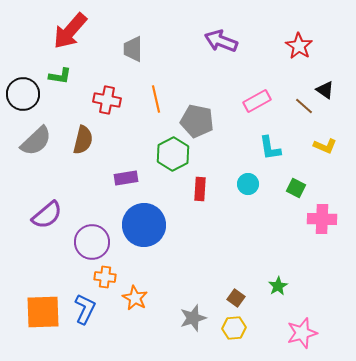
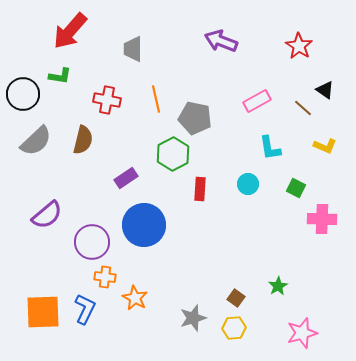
brown line: moved 1 px left, 2 px down
gray pentagon: moved 2 px left, 3 px up
purple rectangle: rotated 25 degrees counterclockwise
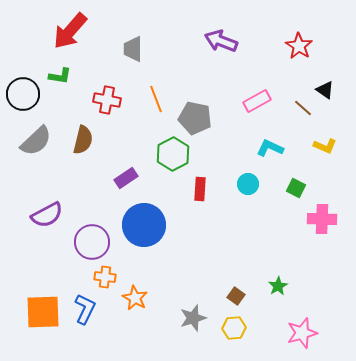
orange line: rotated 8 degrees counterclockwise
cyan L-shape: rotated 124 degrees clockwise
purple semicircle: rotated 12 degrees clockwise
brown square: moved 2 px up
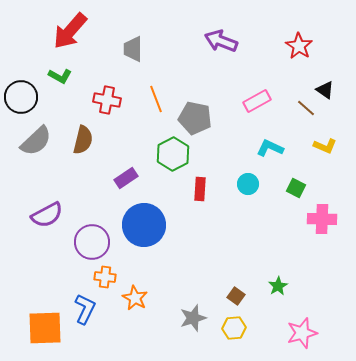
green L-shape: rotated 20 degrees clockwise
black circle: moved 2 px left, 3 px down
brown line: moved 3 px right
orange square: moved 2 px right, 16 px down
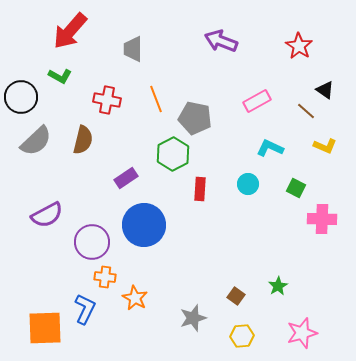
brown line: moved 3 px down
yellow hexagon: moved 8 px right, 8 px down
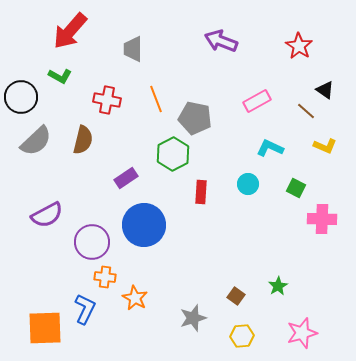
red rectangle: moved 1 px right, 3 px down
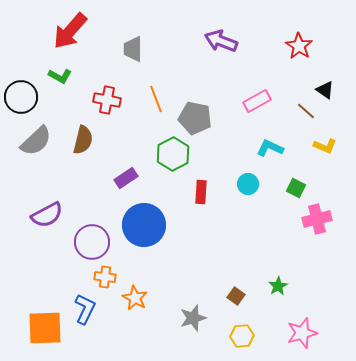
pink cross: moved 5 px left; rotated 16 degrees counterclockwise
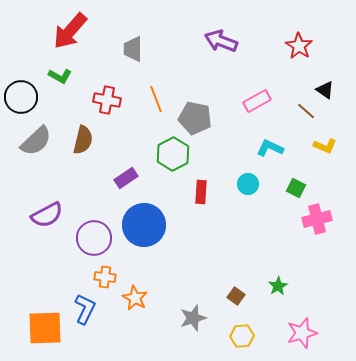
purple circle: moved 2 px right, 4 px up
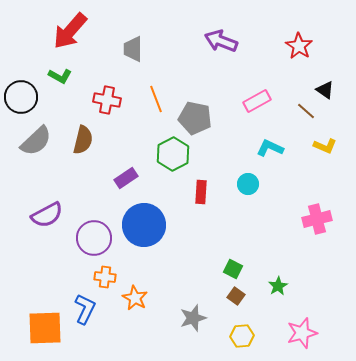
green square: moved 63 px left, 81 px down
